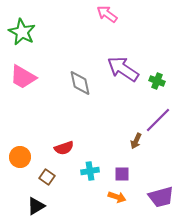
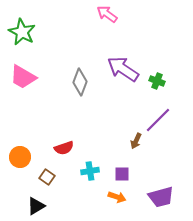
gray diamond: moved 1 px up; rotated 32 degrees clockwise
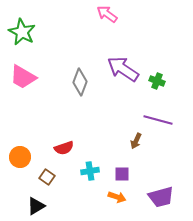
purple line: rotated 60 degrees clockwise
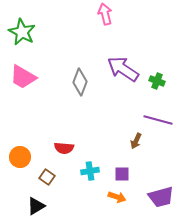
pink arrow: moved 2 px left; rotated 40 degrees clockwise
red semicircle: rotated 24 degrees clockwise
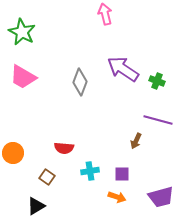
orange circle: moved 7 px left, 4 px up
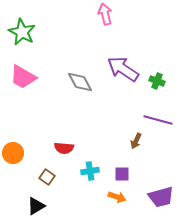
gray diamond: rotated 48 degrees counterclockwise
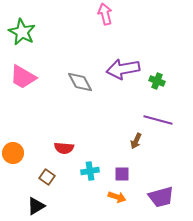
purple arrow: rotated 44 degrees counterclockwise
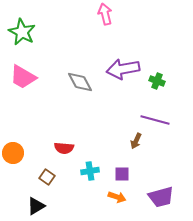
purple line: moved 3 px left
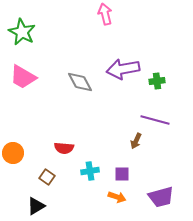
green cross: rotated 28 degrees counterclockwise
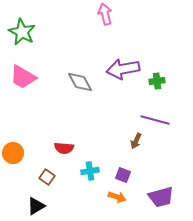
purple square: moved 1 px right, 1 px down; rotated 21 degrees clockwise
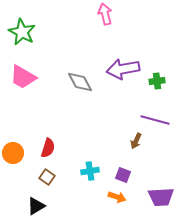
red semicircle: moved 16 px left; rotated 78 degrees counterclockwise
purple trapezoid: rotated 12 degrees clockwise
